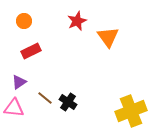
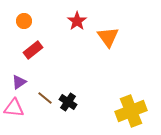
red star: rotated 12 degrees counterclockwise
red rectangle: moved 2 px right, 1 px up; rotated 12 degrees counterclockwise
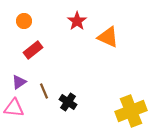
orange triangle: rotated 30 degrees counterclockwise
brown line: moved 1 px left, 7 px up; rotated 28 degrees clockwise
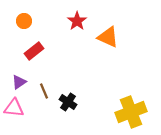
red rectangle: moved 1 px right, 1 px down
yellow cross: moved 1 px down
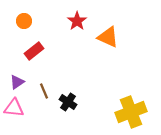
purple triangle: moved 2 px left
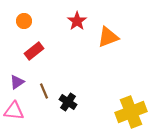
orange triangle: rotated 45 degrees counterclockwise
pink triangle: moved 3 px down
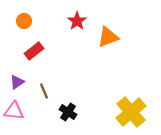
black cross: moved 10 px down
yellow cross: rotated 20 degrees counterclockwise
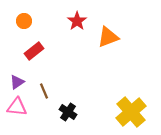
pink triangle: moved 3 px right, 4 px up
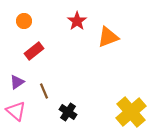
pink triangle: moved 1 px left, 4 px down; rotated 35 degrees clockwise
